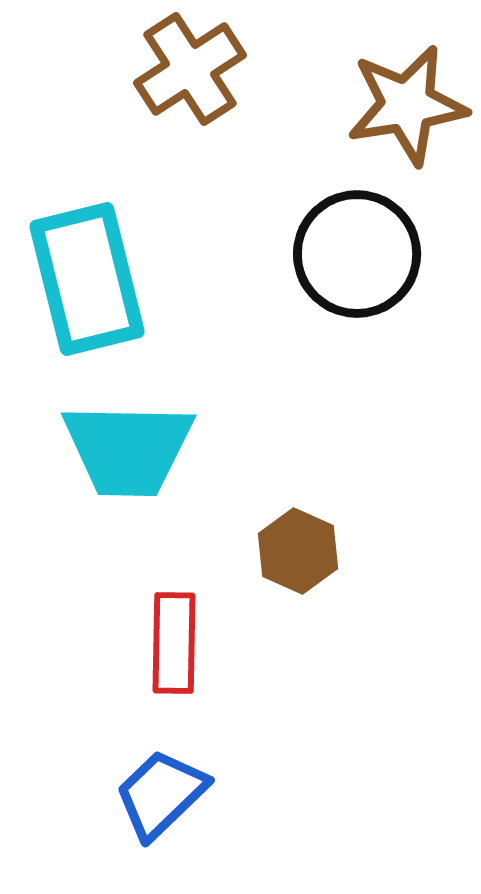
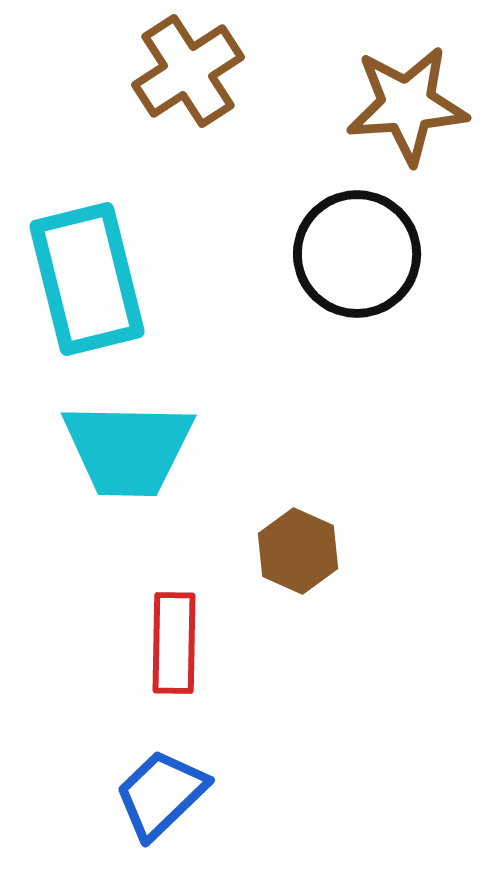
brown cross: moved 2 px left, 2 px down
brown star: rotated 5 degrees clockwise
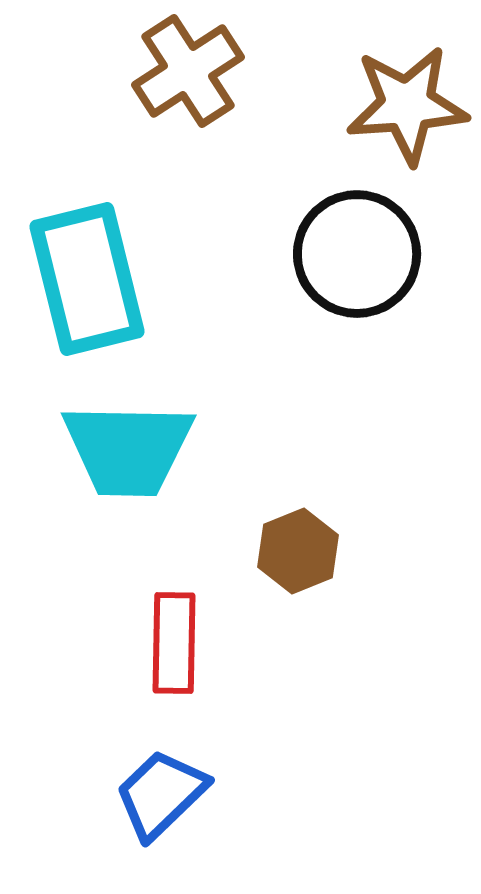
brown hexagon: rotated 14 degrees clockwise
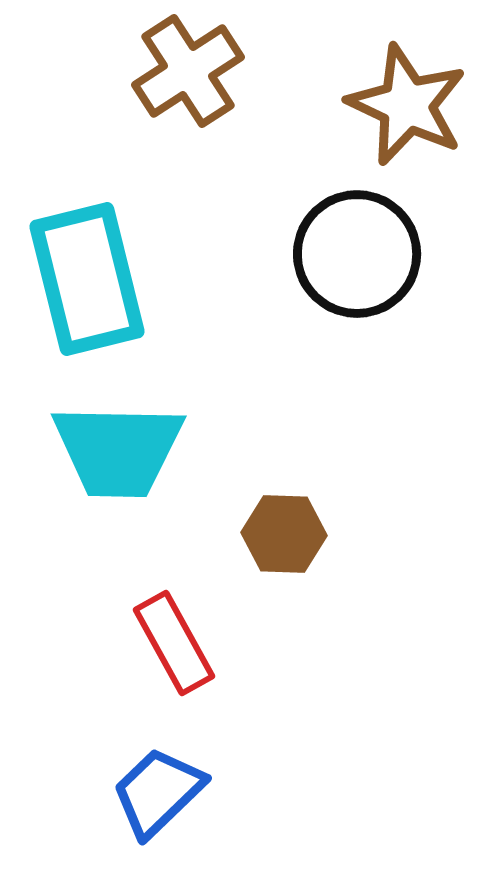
brown star: rotated 29 degrees clockwise
cyan trapezoid: moved 10 px left, 1 px down
brown hexagon: moved 14 px left, 17 px up; rotated 24 degrees clockwise
red rectangle: rotated 30 degrees counterclockwise
blue trapezoid: moved 3 px left, 2 px up
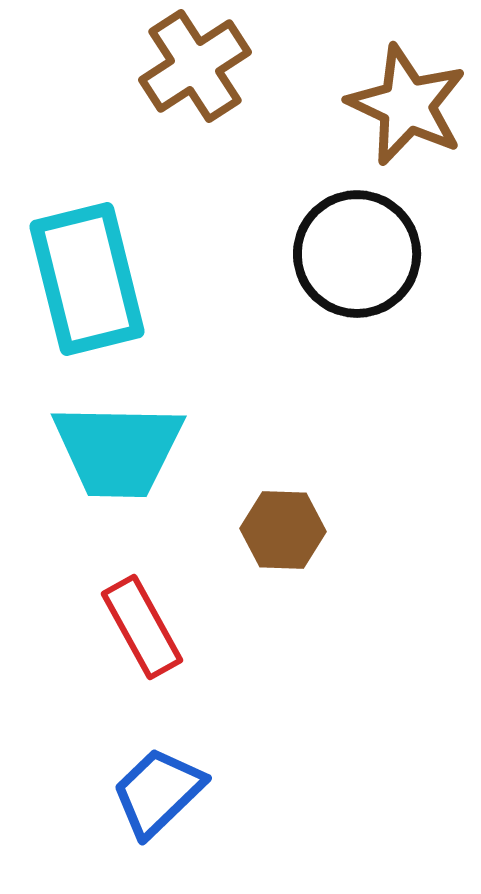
brown cross: moved 7 px right, 5 px up
brown hexagon: moved 1 px left, 4 px up
red rectangle: moved 32 px left, 16 px up
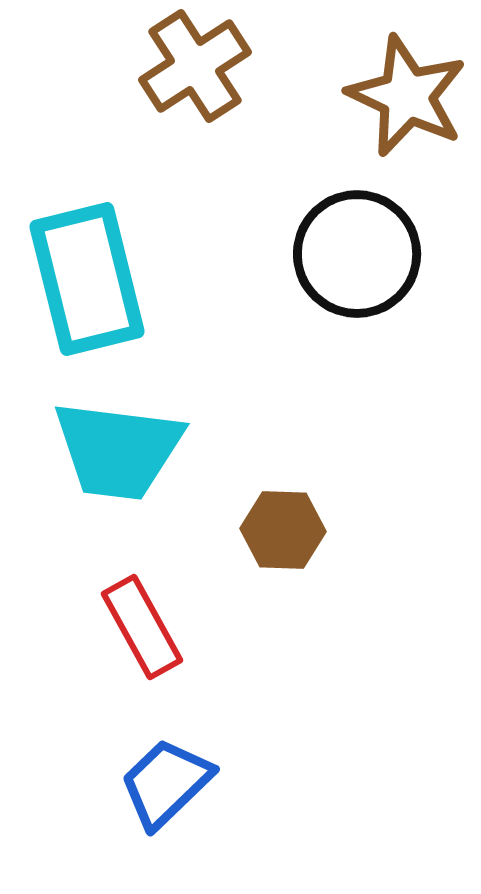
brown star: moved 9 px up
cyan trapezoid: rotated 6 degrees clockwise
blue trapezoid: moved 8 px right, 9 px up
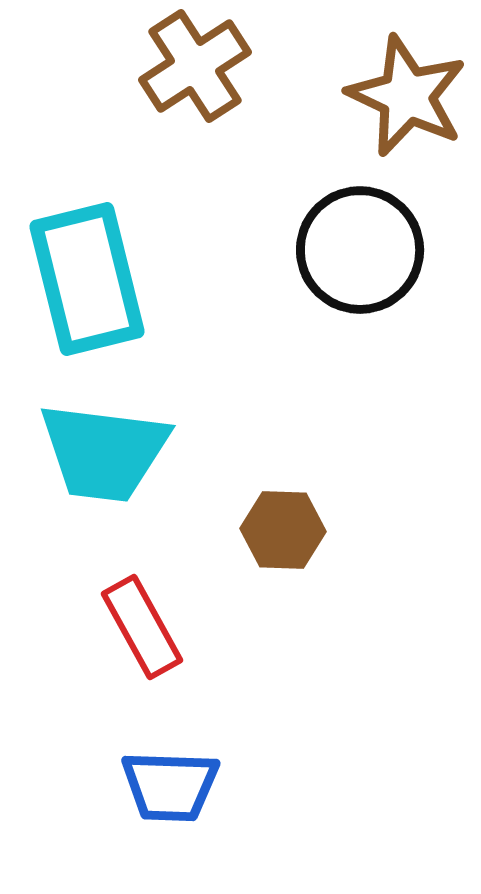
black circle: moved 3 px right, 4 px up
cyan trapezoid: moved 14 px left, 2 px down
blue trapezoid: moved 4 px right, 3 px down; rotated 134 degrees counterclockwise
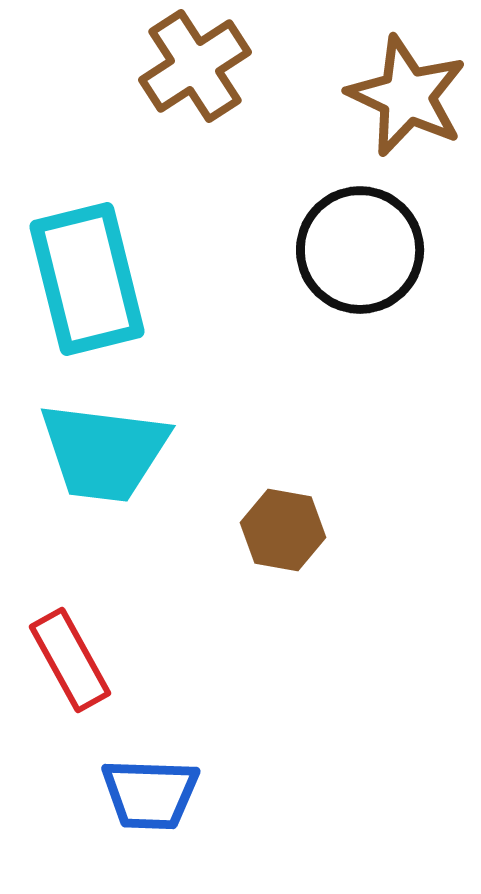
brown hexagon: rotated 8 degrees clockwise
red rectangle: moved 72 px left, 33 px down
blue trapezoid: moved 20 px left, 8 px down
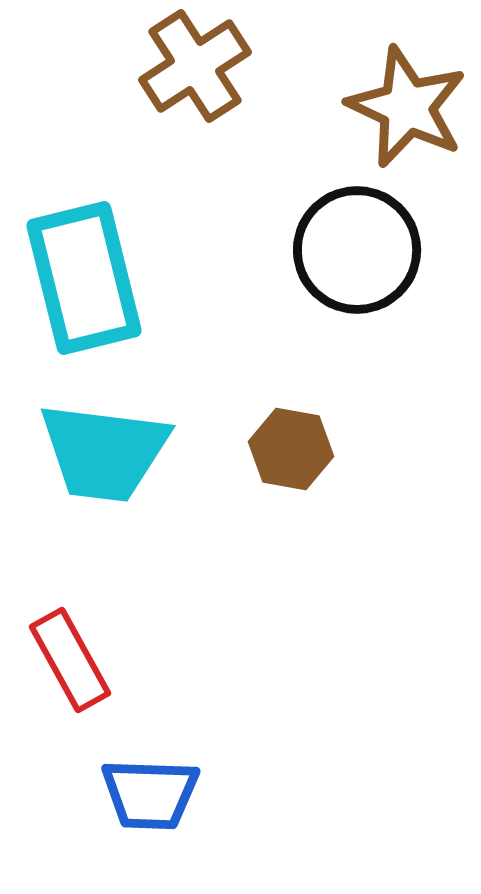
brown star: moved 11 px down
black circle: moved 3 px left
cyan rectangle: moved 3 px left, 1 px up
brown hexagon: moved 8 px right, 81 px up
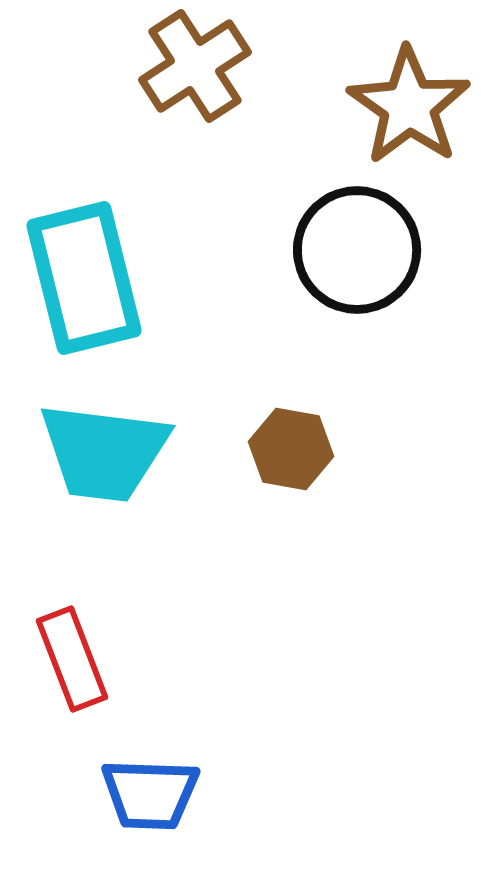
brown star: moved 2 px right, 1 px up; rotated 10 degrees clockwise
red rectangle: moved 2 px right, 1 px up; rotated 8 degrees clockwise
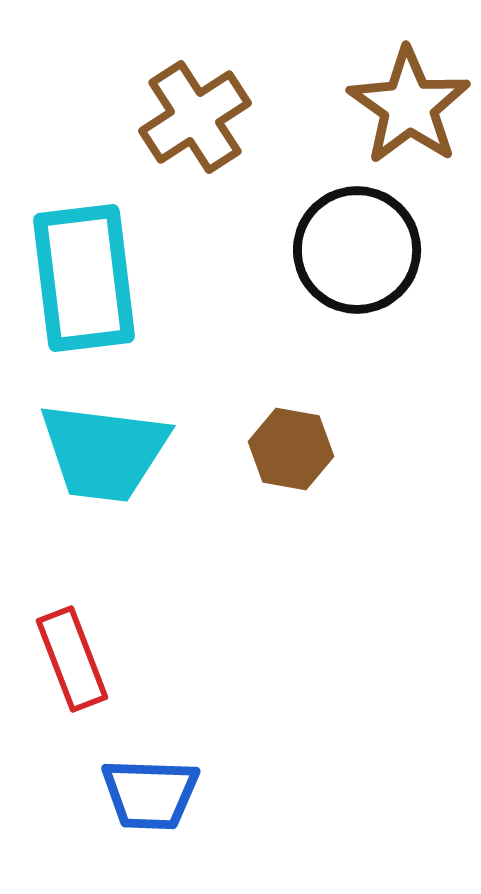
brown cross: moved 51 px down
cyan rectangle: rotated 7 degrees clockwise
